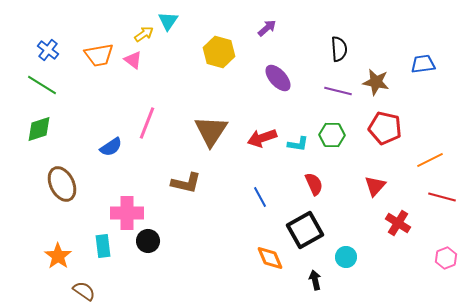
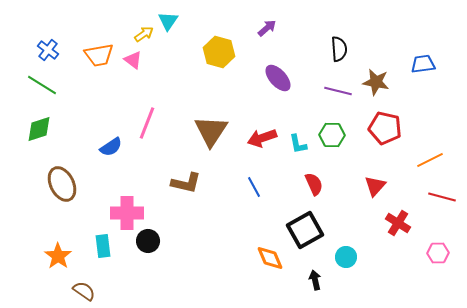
cyan L-shape: rotated 70 degrees clockwise
blue line: moved 6 px left, 10 px up
pink hexagon: moved 8 px left, 5 px up; rotated 20 degrees clockwise
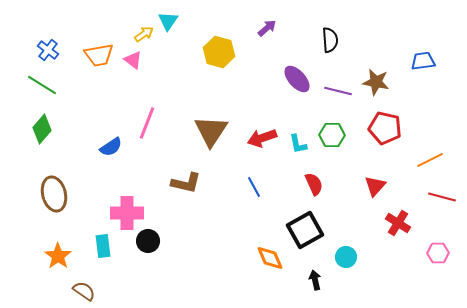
black semicircle: moved 9 px left, 9 px up
blue trapezoid: moved 3 px up
purple ellipse: moved 19 px right, 1 px down
green diamond: moved 3 px right; rotated 32 degrees counterclockwise
brown ellipse: moved 8 px left, 10 px down; rotated 12 degrees clockwise
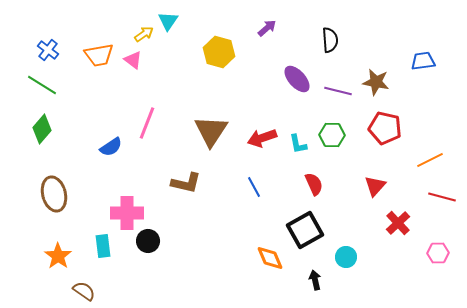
red cross: rotated 15 degrees clockwise
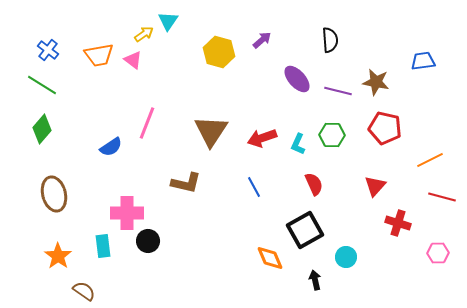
purple arrow: moved 5 px left, 12 px down
cyan L-shape: rotated 35 degrees clockwise
red cross: rotated 30 degrees counterclockwise
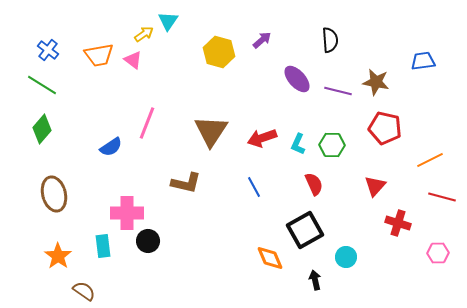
green hexagon: moved 10 px down
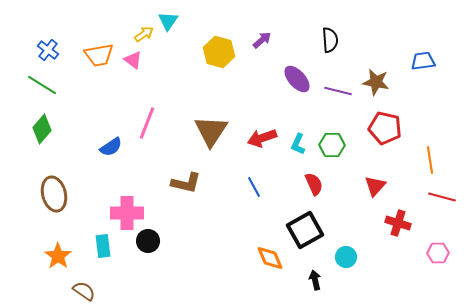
orange line: rotated 72 degrees counterclockwise
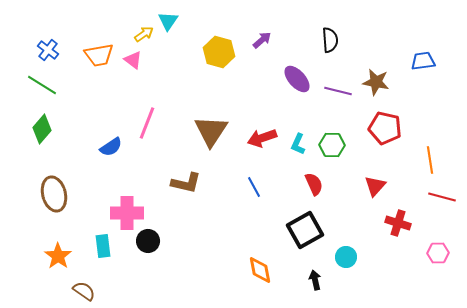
orange diamond: moved 10 px left, 12 px down; rotated 12 degrees clockwise
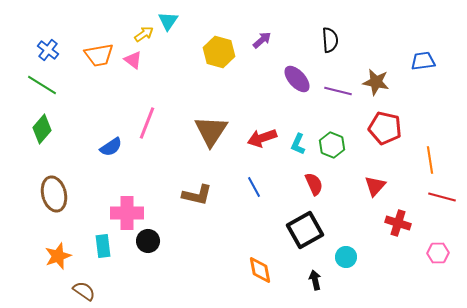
green hexagon: rotated 20 degrees clockwise
brown L-shape: moved 11 px right, 12 px down
orange star: rotated 16 degrees clockwise
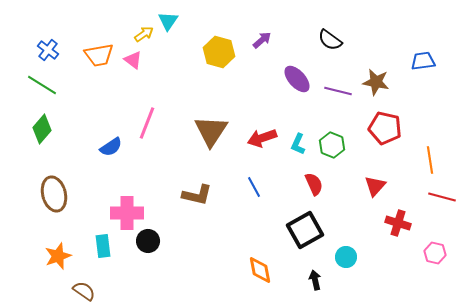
black semicircle: rotated 130 degrees clockwise
pink hexagon: moved 3 px left; rotated 15 degrees clockwise
